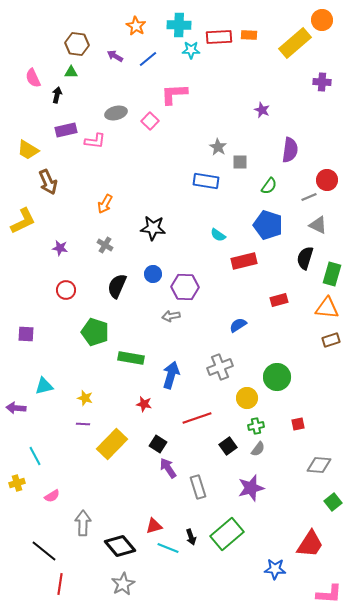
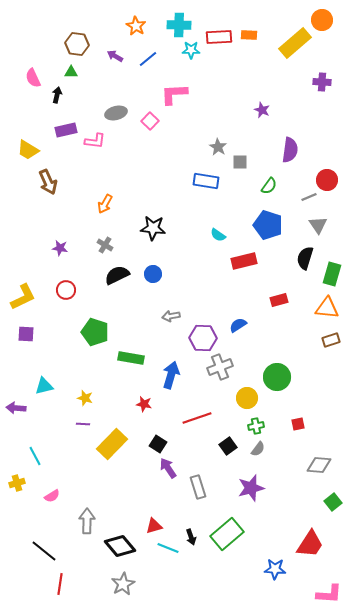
yellow L-shape at (23, 221): moved 76 px down
gray triangle at (318, 225): rotated 30 degrees clockwise
black semicircle at (117, 286): moved 11 px up; rotated 40 degrees clockwise
purple hexagon at (185, 287): moved 18 px right, 51 px down
gray arrow at (83, 523): moved 4 px right, 2 px up
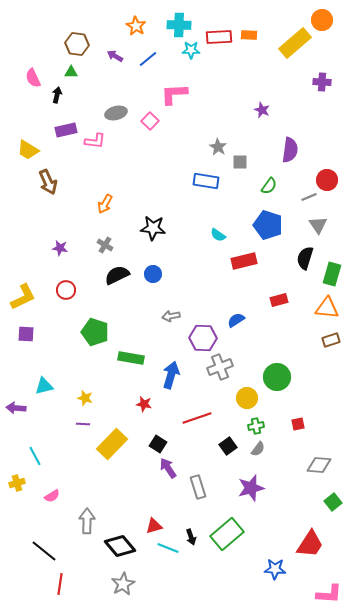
blue semicircle at (238, 325): moved 2 px left, 5 px up
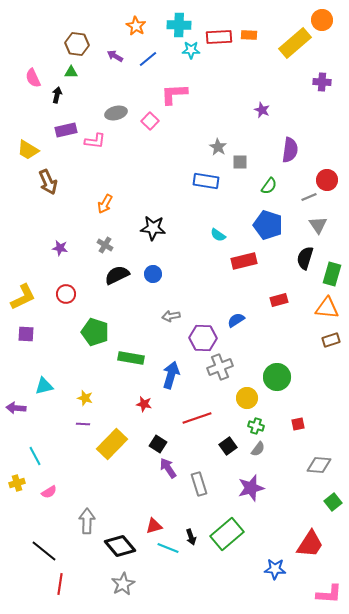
red circle at (66, 290): moved 4 px down
green cross at (256, 426): rotated 28 degrees clockwise
gray rectangle at (198, 487): moved 1 px right, 3 px up
pink semicircle at (52, 496): moved 3 px left, 4 px up
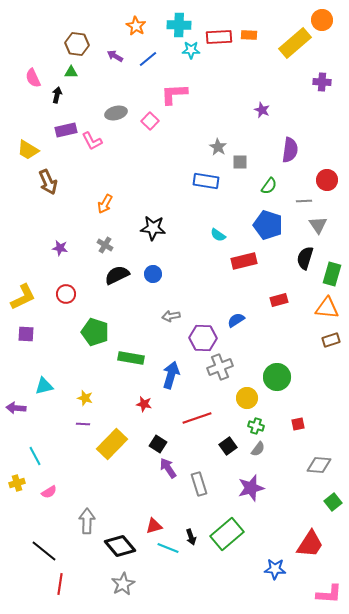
pink L-shape at (95, 141): moved 3 px left; rotated 55 degrees clockwise
gray line at (309, 197): moved 5 px left, 4 px down; rotated 21 degrees clockwise
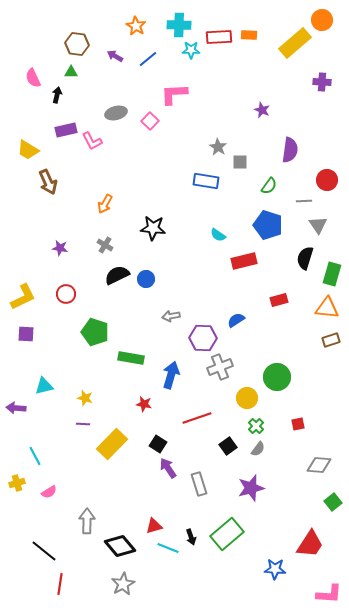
blue circle at (153, 274): moved 7 px left, 5 px down
green cross at (256, 426): rotated 28 degrees clockwise
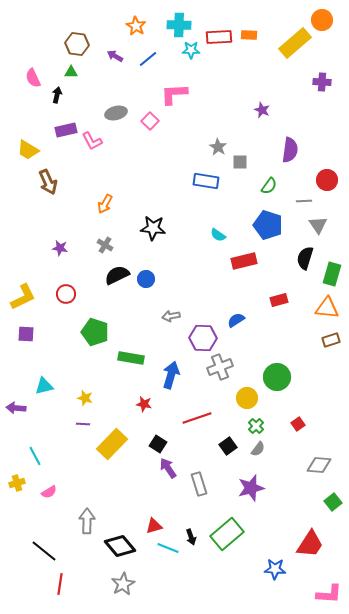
red square at (298, 424): rotated 24 degrees counterclockwise
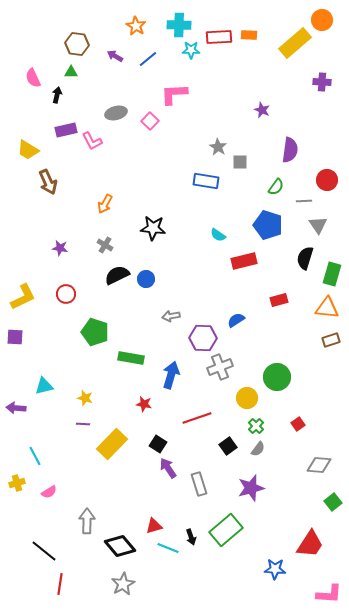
green semicircle at (269, 186): moved 7 px right, 1 px down
purple square at (26, 334): moved 11 px left, 3 px down
green rectangle at (227, 534): moved 1 px left, 4 px up
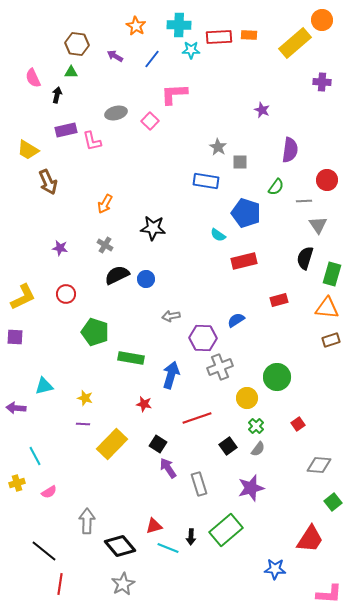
blue line at (148, 59): moved 4 px right; rotated 12 degrees counterclockwise
pink L-shape at (92, 141): rotated 15 degrees clockwise
blue pentagon at (268, 225): moved 22 px left, 12 px up
black arrow at (191, 537): rotated 21 degrees clockwise
red trapezoid at (310, 544): moved 5 px up
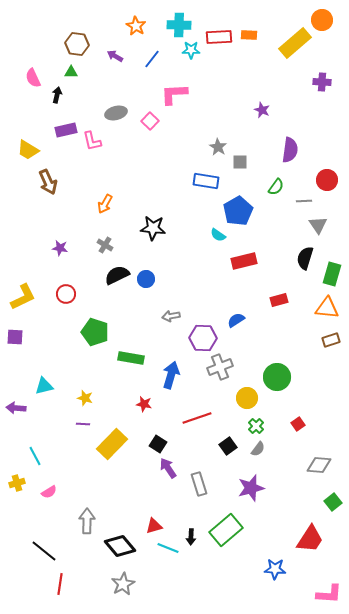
blue pentagon at (246, 213): moved 8 px left, 2 px up; rotated 24 degrees clockwise
